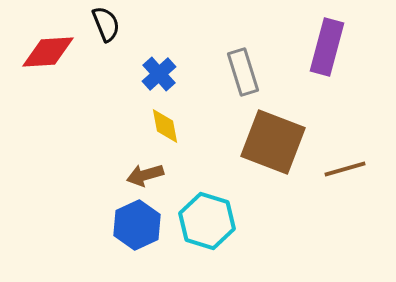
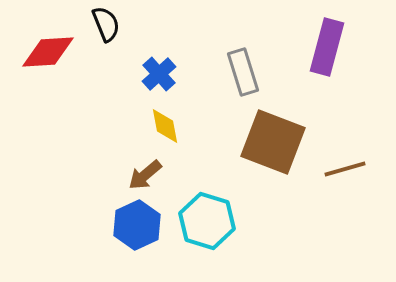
brown arrow: rotated 24 degrees counterclockwise
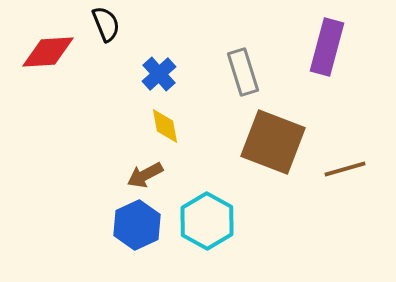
brown arrow: rotated 12 degrees clockwise
cyan hexagon: rotated 12 degrees clockwise
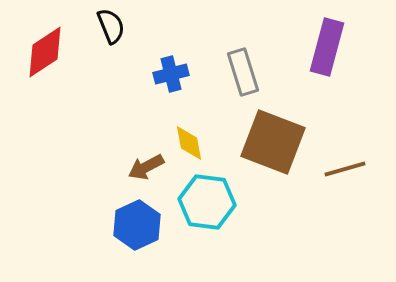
black semicircle: moved 5 px right, 2 px down
red diamond: moved 3 px left; rotated 30 degrees counterclockwise
blue cross: moved 12 px right; rotated 28 degrees clockwise
yellow diamond: moved 24 px right, 17 px down
brown arrow: moved 1 px right, 8 px up
cyan hexagon: moved 19 px up; rotated 22 degrees counterclockwise
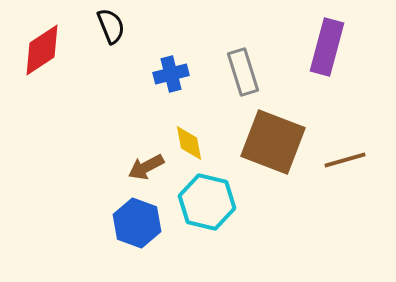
red diamond: moved 3 px left, 2 px up
brown line: moved 9 px up
cyan hexagon: rotated 6 degrees clockwise
blue hexagon: moved 2 px up; rotated 15 degrees counterclockwise
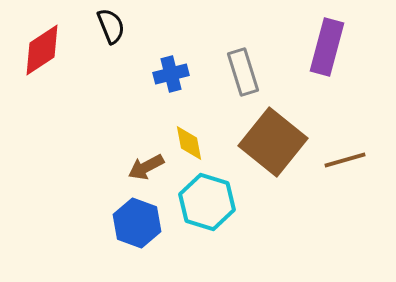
brown square: rotated 18 degrees clockwise
cyan hexagon: rotated 4 degrees clockwise
